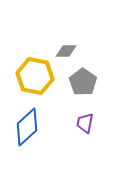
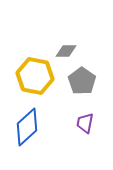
gray pentagon: moved 1 px left, 1 px up
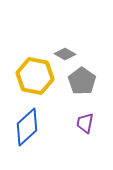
gray diamond: moved 1 px left, 3 px down; rotated 30 degrees clockwise
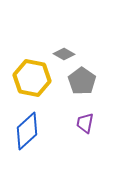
gray diamond: moved 1 px left
yellow hexagon: moved 3 px left, 2 px down
blue diamond: moved 4 px down
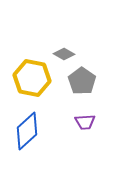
purple trapezoid: moved 1 px up; rotated 105 degrees counterclockwise
